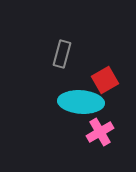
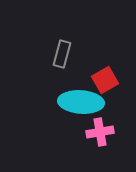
pink cross: rotated 20 degrees clockwise
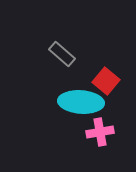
gray rectangle: rotated 64 degrees counterclockwise
red square: moved 1 px right, 1 px down; rotated 20 degrees counterclockwise
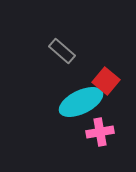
gray rectangle: moved 3 px up
cyan ellipse: rotated 30 degrees counterclockwise
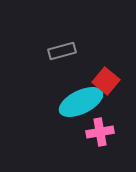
gray rectangle: rotated 56 degrees counterclockwise
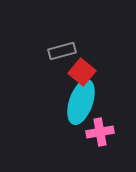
red square: moved 24 px left, 9 px up
cyan ellipse: rotated 45 degrees counterclockwise
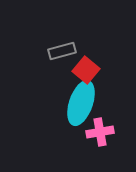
red square: moved 4 px right, 2 px up
cyan ellipse: moved 1 px down
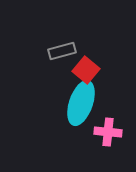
pink cross: moved 8 px right; rotated 16 degrees clockwise
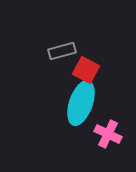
red square: rotated 12 degrees counterclockwise
pink cross: moved 2 px down; rotated 20 degrees clockwise
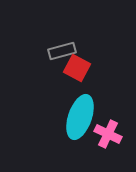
red square: moved 9 px left, 2 px up
cyan ellipse: moved 1 px left, 14 px down
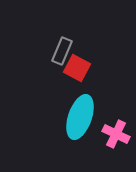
gray rectangle: rotated 52 degrees counterclockwise
pink cross: moved 8 px right
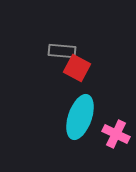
gray rectangle: rotated 72 degrees clockwise
